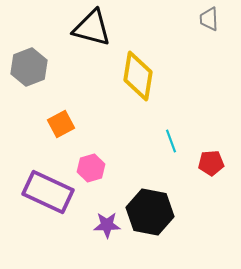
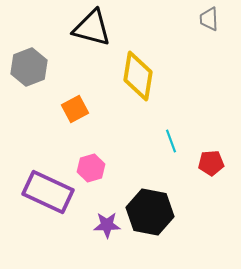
orange square: moved 14 px right, 15 px up
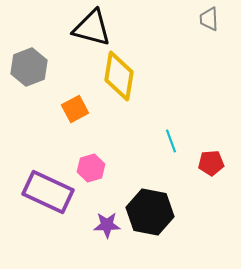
yellow diamond: moved 19 px left
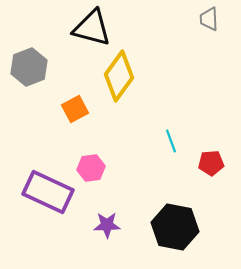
yellow diamond: rotated 27 degrees clockwise
pink hexagon: rotated 8 degrees clockwise
black hexagon: moved 25 px right, 15 px down
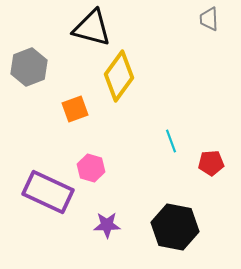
orange square: rotated 8 degrees clockwise
pink hexagon: rotated 24 degrees clockwise
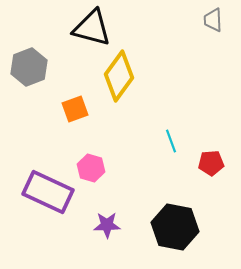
gray trapezoid: moved 4 px right, 1 px down
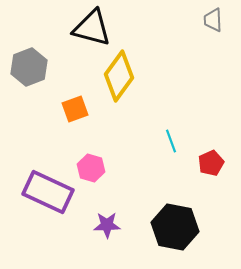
red pentagon: rotated 20 degrees counterclockwise
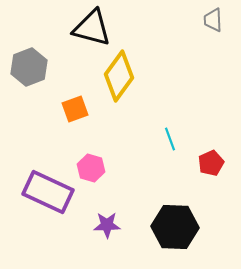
cyan line: moved 1 px left, 2 px up
black hexagon: rotated 9 degrees counterclockwise
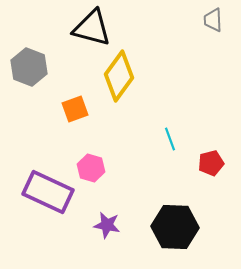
gray hexagon: rotated 18 degrees counterclockwise
red pentagon: rotated 10 degrees clockwise
purple star: rotated 12 degrees clockwise
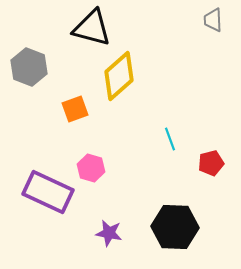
yellow diamond: rotated 12 degrees clockwise
purple star: moved 2 px right, 8 px down
